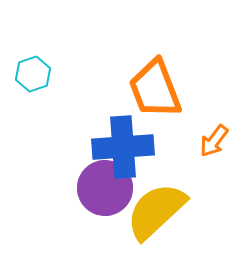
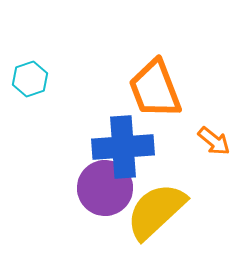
cyan hexagon: moved 3 px left, 5 px down
orange arrow: rotated 88 degrees counterclockwise
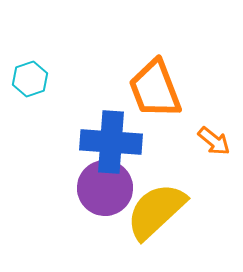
blue cross: moved 12 px left, 5 px up; rotated 8 degrees clockwise
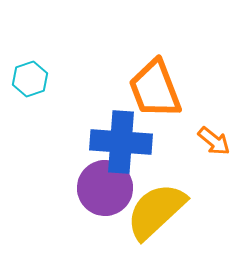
blue cross: moved 10 px right
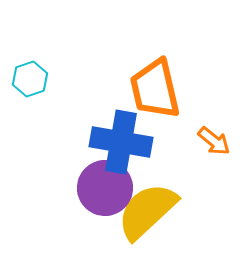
orange trapezoid: rotated 8 degrees clockwise
blue cross: rotated 6 degrees clockwise
yellow semicircle: moved 9 px left
